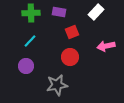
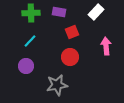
pink arrow: rotated 96 degrees clockwise
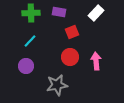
white rectangle: moved 1 px down
pink arrow: moved 10 px left, 15 px down
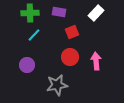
green cross: moved 1 px left
cyan line: moved 4 px right, 6 px up
purple circle: moved 1 px right, 1 px up
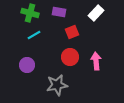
green cross: rotated 18 degrees clockwise
cyan line: rotated 16 degrees clockwise
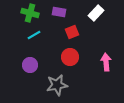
pink arrow: moved 10 px right, 1 px down
purple circle: moved 3 px right
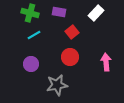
red square: rotated 16 degrees counterclockwise
purple circle: moved 1 px right, 1 px up
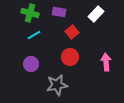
white rectangle: moved 1 px down
